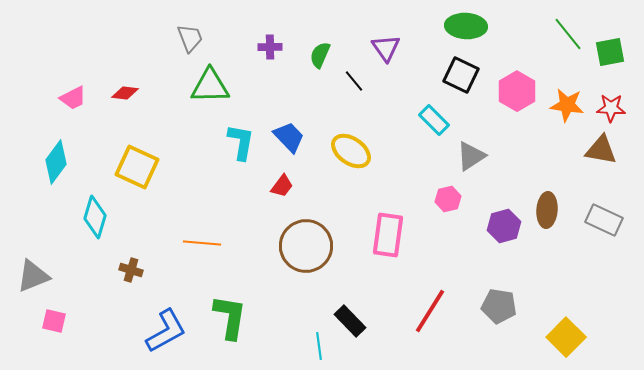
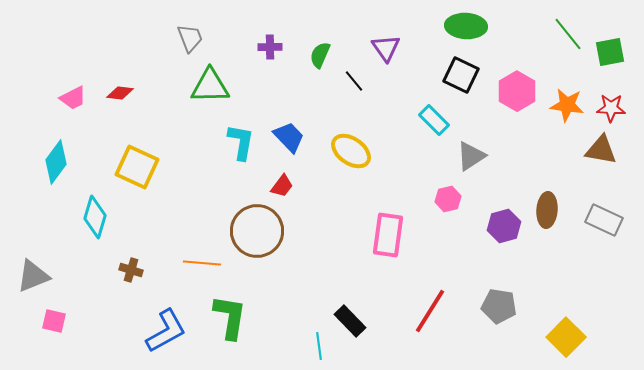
red diamond at (125, 93): moved 5 px left
orange line at (202, 243): moved 20 px down
brown circle at (306, 246): moved 49 px left, 15 px up
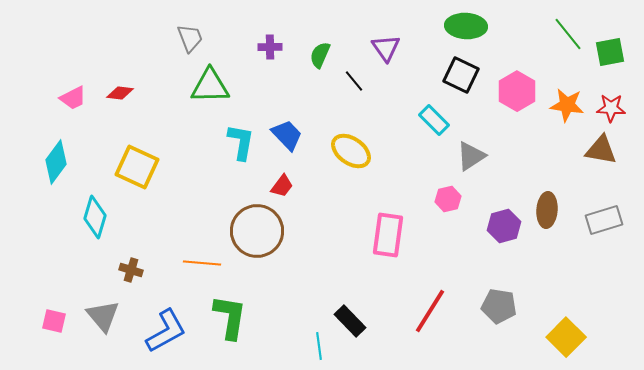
blue trapezoid at (289, 137): moved 2 px left, 2 px up
gray rectangle at (604, 220): rotated 42 degrees counterclockwise
gray triangle at (33, 276): moved 70 px right, 40 px down; rotated 48 degrees counterclockwise
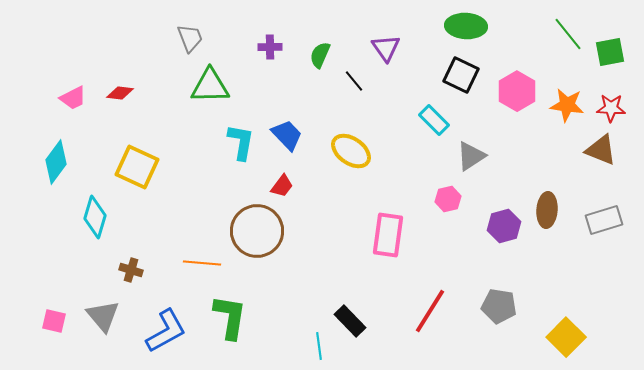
brown triangle at (601, 150): rotated 12 degrees clockwise
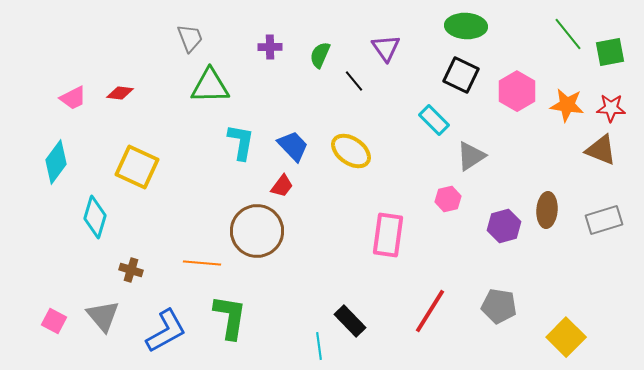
blue trapezoid at (287, 135): moved 6 px right, 11 px down
pink square at (54, 321): rotated 15 degrees clockwise
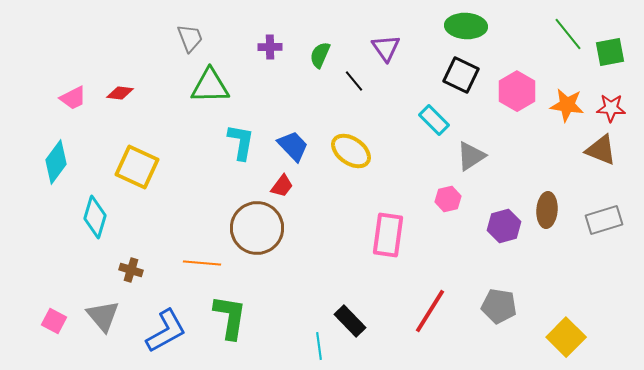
brown circle at (257, 231): moved 3 px up
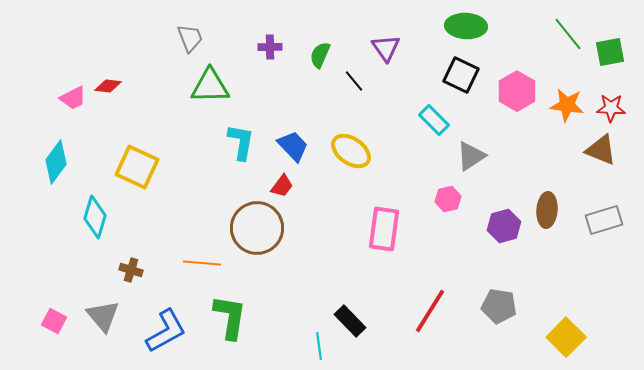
red diamond at (120, 93): moved 12 px left, 7 px up
pink rectangle at (388, 235): moved 4 px left, 6 px up
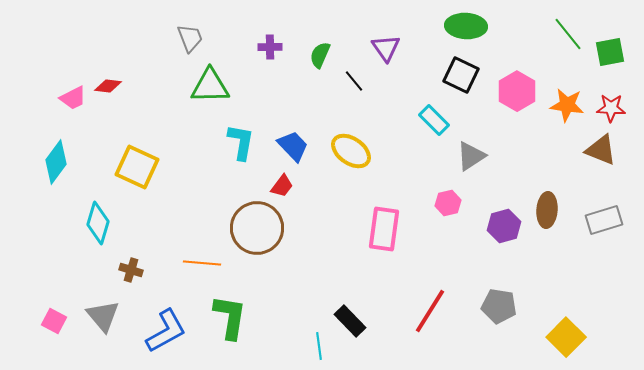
pink hexagon at (448, 199): moved 4 px down
cyan diamond at (95, 217): moved 3 px right, 6 px down
